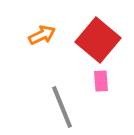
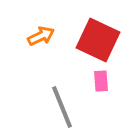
orange arrow: moved 1 px left, 1 px down
red square: rotated 15 degrees counterclockwise
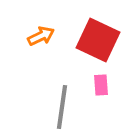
pink rectangle: moved 4 px down
gray line: rotated 30 degrees clockwise
